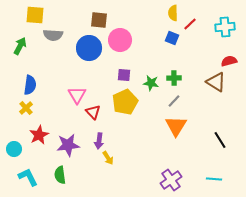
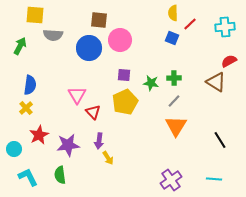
red semicircle: rotated 14 degrees counterclockwise
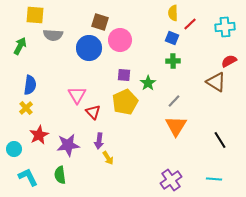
brown square: moved 1 px right, 2 px down; rotated 12 degrees clockwise
green cross: moved 1 px left, 17 px up
green star: moved 3 px left; rotated 28 degrees clockwise
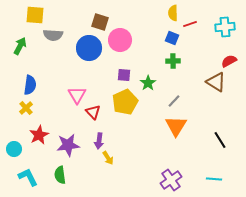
red line: rotated 24 degrees clockwise
